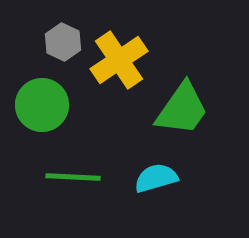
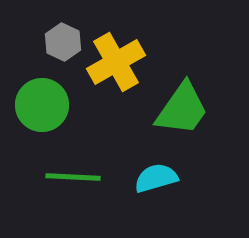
yellow cross: moved 3 px left, 2 px down; rotated 4 degrees clockwise
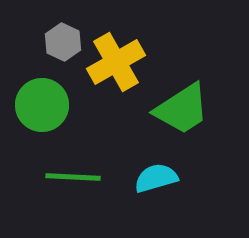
green trapezoid: rotated 22 degrees clockwise
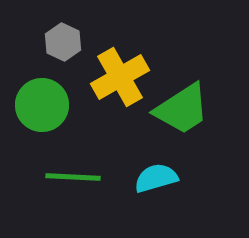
yellow cross: moved 4 px right, 15 px down
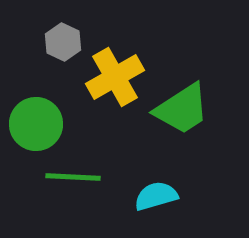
yellow cross: moved 5 px left
green circle: moved 6 px left, 19 px down
cyan semicircle: moved 18 px down
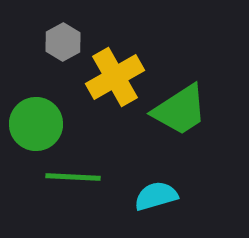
gray hexagon: rotated 6 degrees clockwise
green trapezoid: moved 2 px left, 1 px down
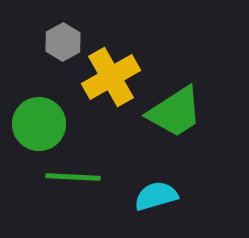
yellow cross: moved 4 px left
green trapezoid: moved 5 px left, 2 px down
green circle: moved 3 px right
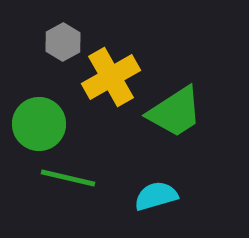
green line: moved 5 px left, 1 px down; rotated 10 degrees clockwise
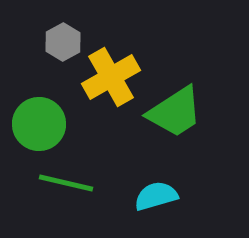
green line: moved 2 px left, 5 px down
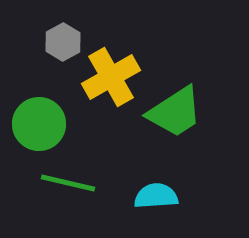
green line: moved 2 px right
cyan semicircle: rotated 12 degrees clockwise
